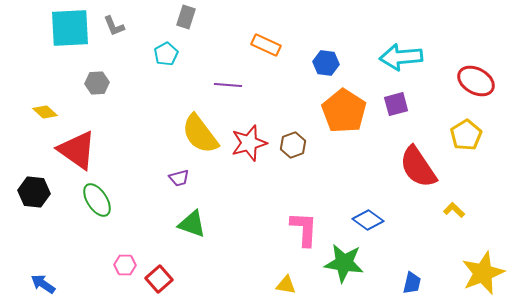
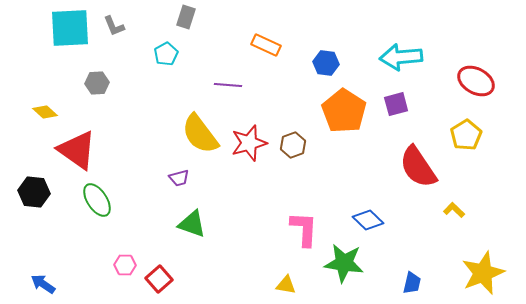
blue diamond: rotated 8 degrees clockwise
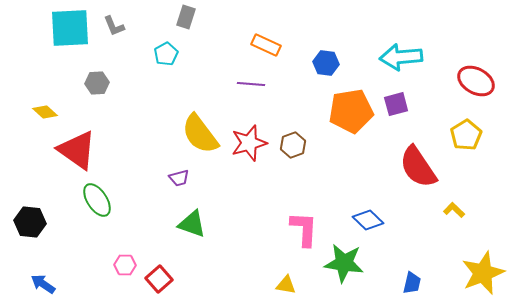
purple line: moved 23 px right, 1 px up
orange pentagon: moved 7 px right; rotated 30 degrees clockwise
black hexagon: moved 4 px left, 30 px down
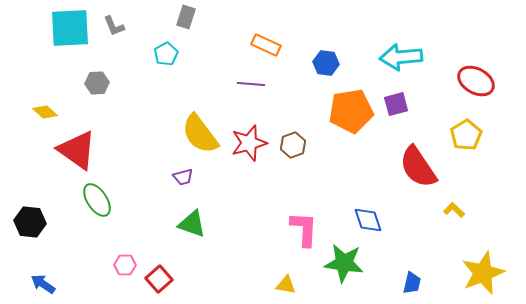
purple trapezoid: moved 4 px right, 1 px up
blue diamond: rotated 28 degrees clockwise
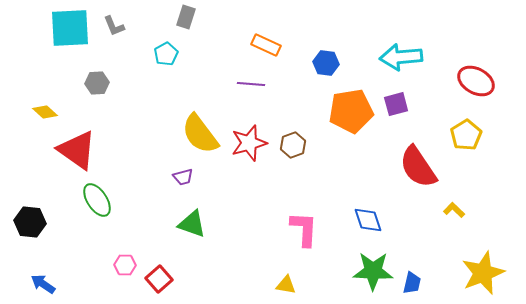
green star: moved 29 px right, 8 px down; rotated 6 degrees counterclockwise
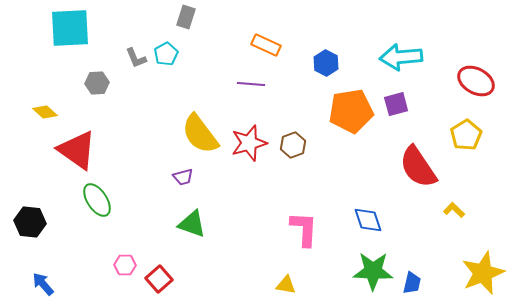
gray L-shape: moved 22 px right, 32 px down
blue hexagon: rotated 20 degrees clockwise
blue arrow: rotated 15 degrees clockwise
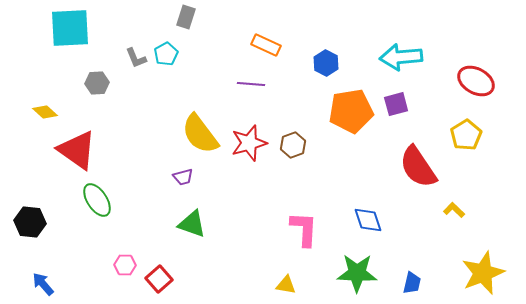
green star: moved 16 px left, 2 px down
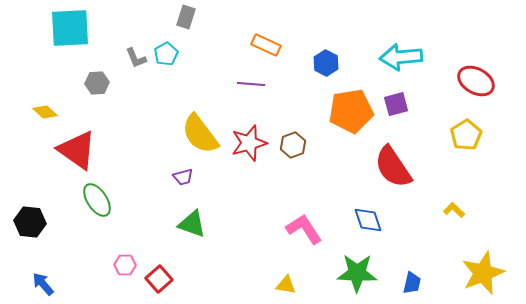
red semicircle: moved 25 px left
pink L-shape: rotated 36 degrees counterclockwise
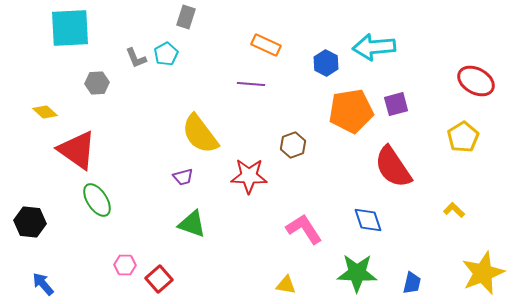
cyan arrow: moved 27 px left, 10 px up
yellow pentagon: moved 3 px left, 2 px down
red star: moved 33 px down; rotated 18 degrees clockwise
